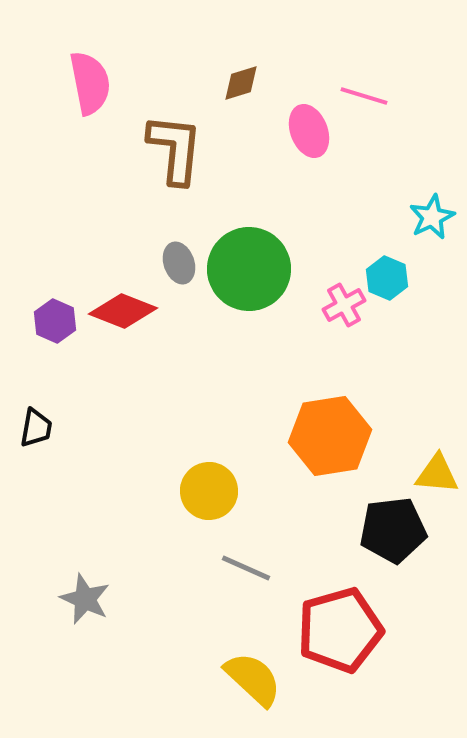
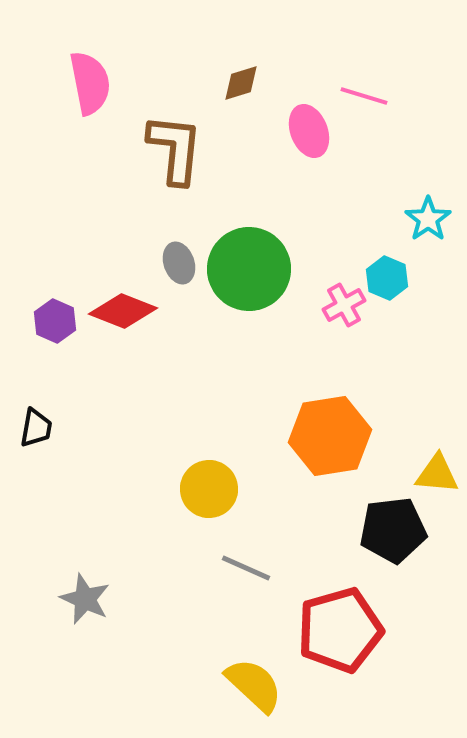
cyan star: moved 4 px left, 2 px down; rotated 9 degrees counterclockwise
yellow circle: moved 2 px up
yellow semicircle: moved 1 px right, 6 px down
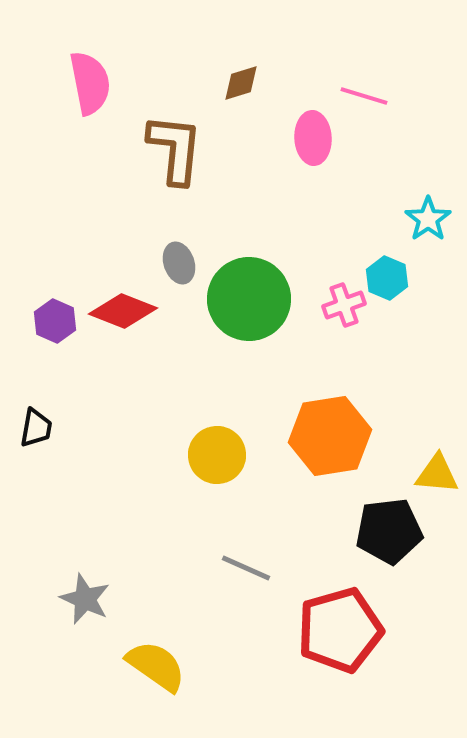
pink ellipse: moved 4 px right, 7 px down; rotated 18 degrees clockwise
green circle: moved 30 px down
pink cross: rotated 9 degrees clockwise
yellow circle: moved 8 px right, 34 px up
black pentagon: moved 4 px left, 1 px down
yellow semicircle: moved 98 px left, 19 px up; rotated 8 degrees counterclockwise
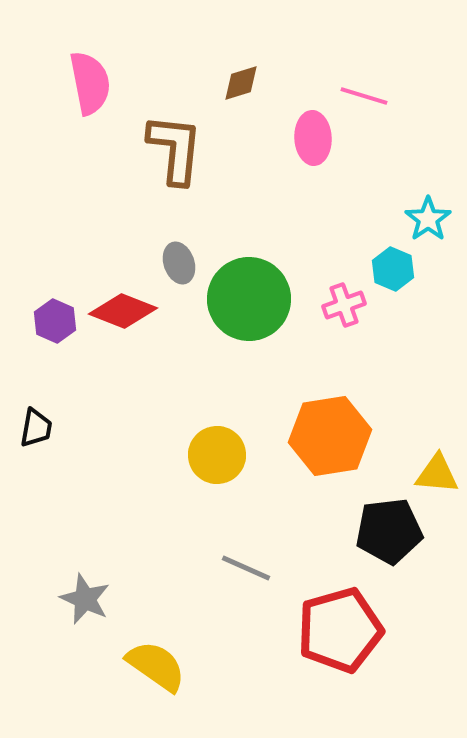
cyan hexagon: moved 6 px right, 9 px up
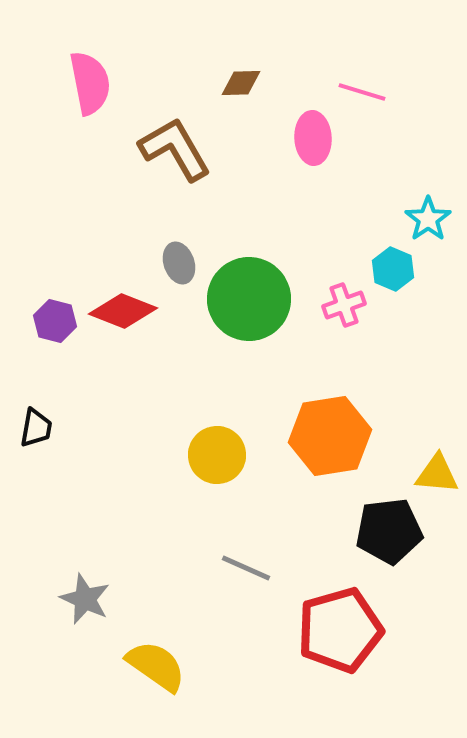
brown diamond: rotated 15 degrees clockwise
pink line: moved 2 px left, 4 px up
brown L-shape: rotated 36 degrees counterclockwise
purple hexagon: rotated 9 degrees counterclockwise
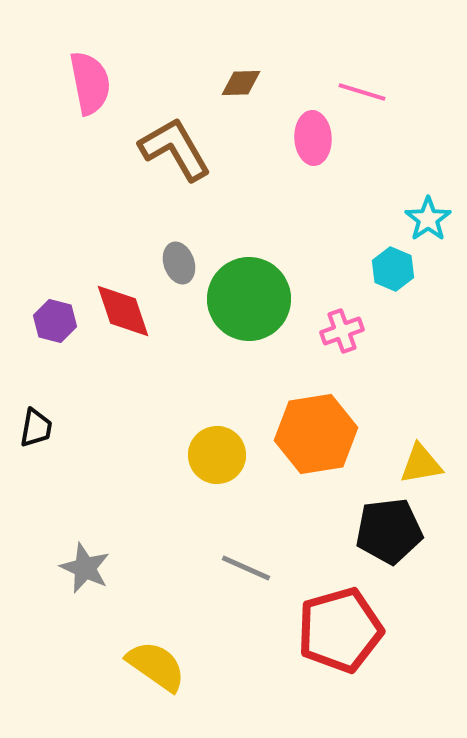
pink cross: moved 2 px left, 26 px down
red diamond: rotated 50 degrees clockwise
orange hexagon: moved 14 px left, 2 px up
yellow triangle: moved 16 px left, 10 px up; rotated 15 degrees counterclockwise
gray star: moved 31 px up
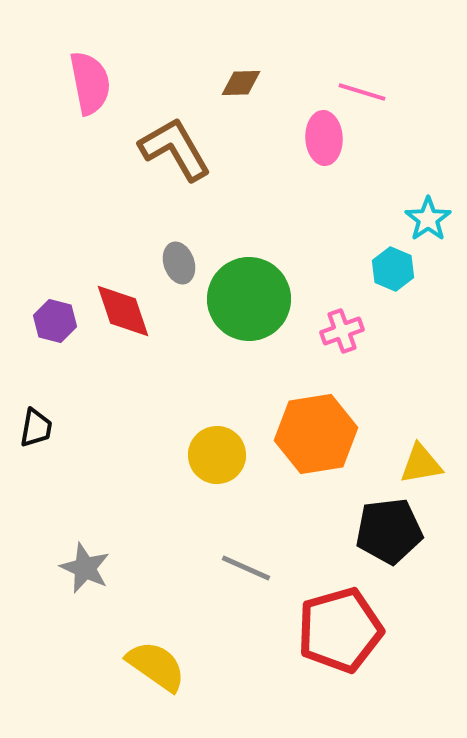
pink ellipse: moved 11 px right
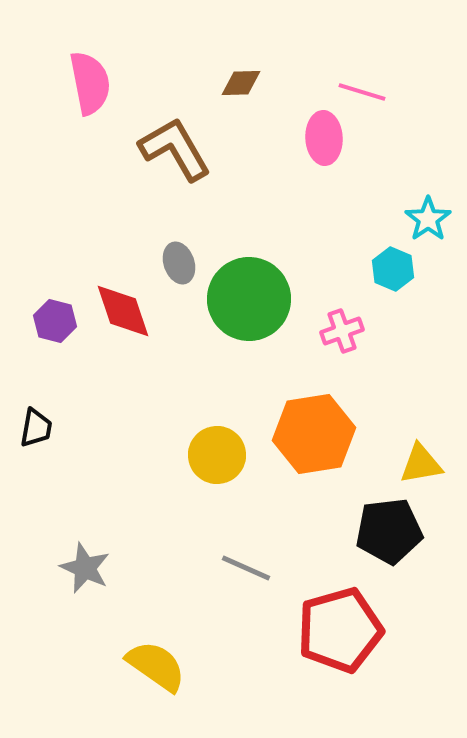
orange hexagon: moved 2 px left
